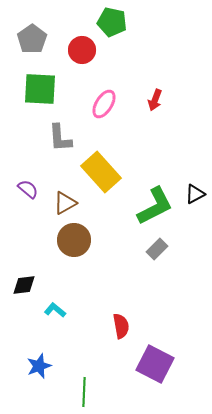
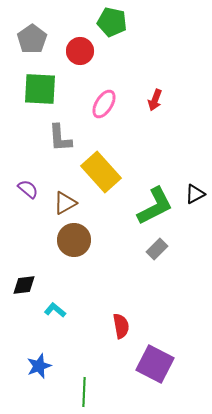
red circle: moved 2 px left, 1 px down
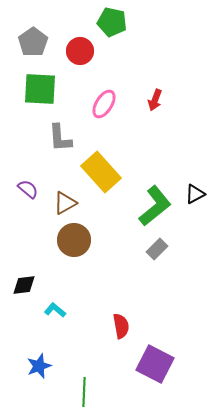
gray pentagon: moved 1 px right, 3 px down
green L-shape: rotated 12 degrees counterclockwise
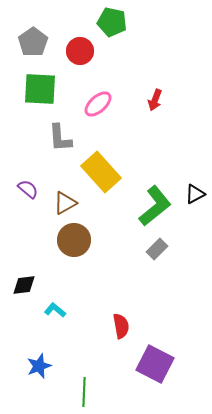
pink ellipse: moved 6 px left; rotated 16 degrees clockwise
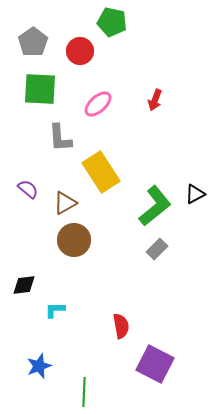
yellow rectangle: rotated 9 degrees clockwise
cyan L-shape: rotated 40 degrees counterclockwise
